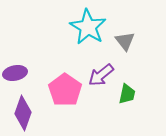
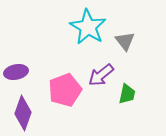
purple ellipse: moved 1 px right, 1 px up
pink pentagon: rotated 16 degrees clockwise
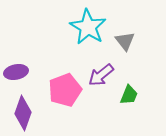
green trapezoid: moved 2 px right, 1 px down; rotated 10 degrees clockwise
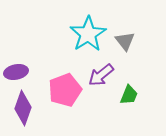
cyan star: moved 7 px down; rotated 9 degrees clockwise
purple diamond: moved 5 px up
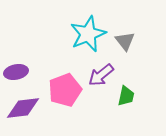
cyan star: rotated 9 degrees clockwise
green trapezoid: moved 3 px left, 1 px down; rotated 10 degrees counterclockwise
purple diamond: rotated 64 degrees clockwise
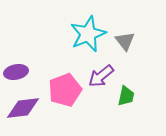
purple arrow: moved 1 px down
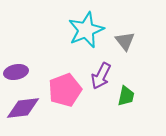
cyan star: moved 2 px left, 4 px up
purple arrow: rotated 24 degrees counterclockwise
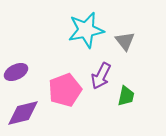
cyan star: rotated 12 degrees clockwise
purple ellipse: rotated 15 degrees counterclockwise
purple diamond: moved 5 px down; rotated 8 degrees counterclockwise
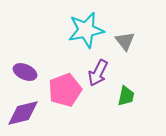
purple ellipse: moved 9 px right; rotated 50 degrees clockwise
purple arrow: moved 3 px left, 3 px up
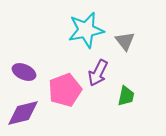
purple ellipse: moved 1 px left
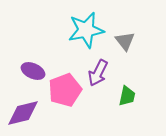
purple ellipse: moved 9 px right, 1 px up
green trapezoid: moved 1 px right
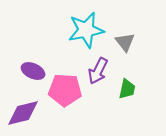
gray triangle: moved 1 px down
purple arrow: moved 2 px up
pink pentagon: rotated 24 degrees clockwise
green trapezoid: moved 7 px up
